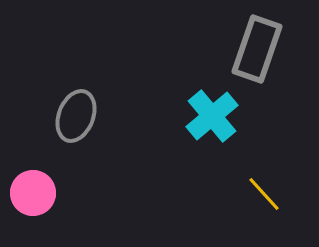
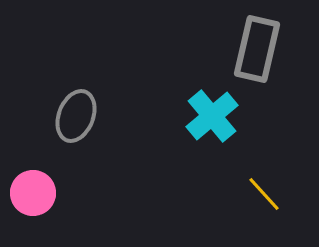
gray rectangle: rotated 6 degrees counterclockwise
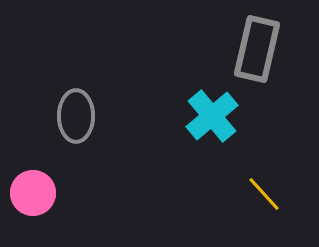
gray ellipse: rotated 21 degrees counterclockwise
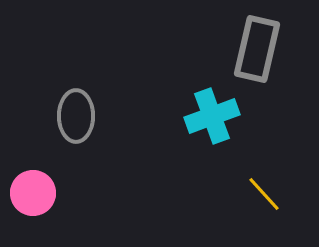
cyan cross: rotated 20 degrees clockwise
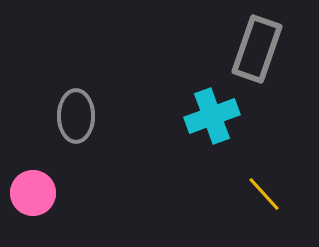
gray rectangle: rotated 6 degrees clockwise
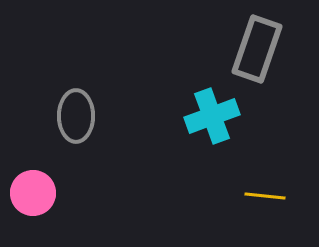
yellow line: moved 1 px right, 2 px down; rotated 42 degrees counterclockwise
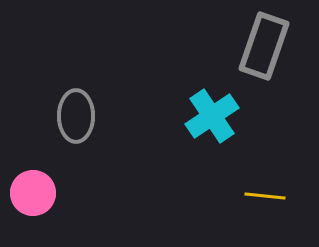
gray rectangle: moved 7 px right, 3 px up
cyan cross: rotated 14 degrees counterclockwise
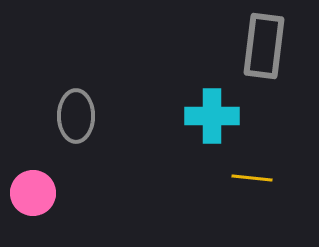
gray rectangle: rotated 12 degrees counterclockwise
cyan cross: rotated 34 degrees clockwise
yellow line: moved 13 px left, 18 px up
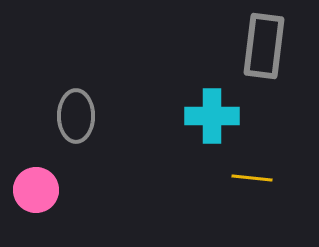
pink circle: moved 3 px right, 3 px up
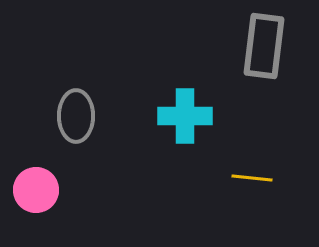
cyan cross: moved 27 px left
